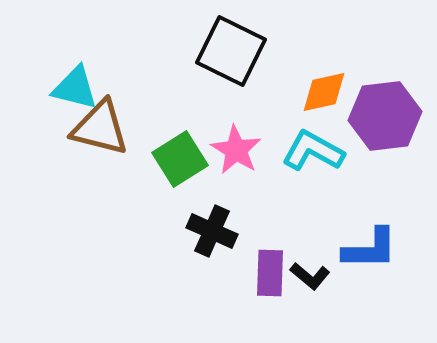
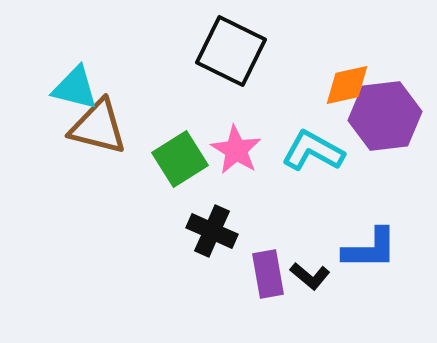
orange diamond: moved 23 px right, 7 px up
brown triangle: moved 2 px left, 1 px up
purple rectangle: moved 2 px left, 1 px down; rotated 12 degrees counterclockwise
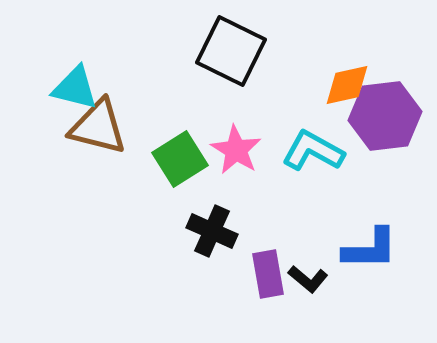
black L-shape: moved 2 px left, 3 px down
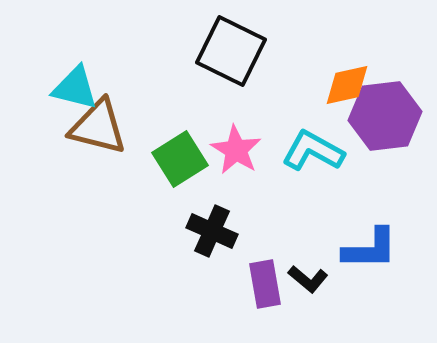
purple rectangle: moved 3 px left, 10 px down
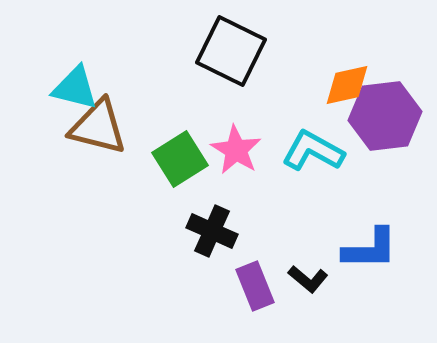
purple rectangle: moved 10 px left, 2 px down; rotated 12 degrees counterclockwise
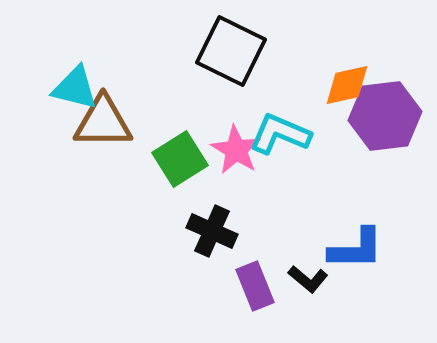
brown triangle: moved 5 px right, 5 px up; rotated 14 degrees counterclockwise
cyan L-shape: moved 33 px left, 17 px up; rotated 6 degrees counterclockwise
blue L-shape: moved 14 px left
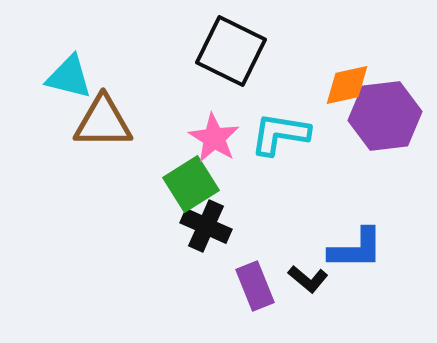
cyan triangle: moved 6 px left, 11 px up
cyan L-shape: rotated 14 degrees counterclockwise
pink star: moved 22 px left, 12 px up
green square: moved 11 px right, 25 px down
black cross: moved 6 px left, 5 px up
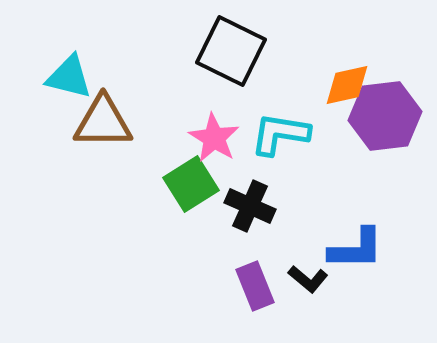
black cross: moved 44 px right, 20 px up
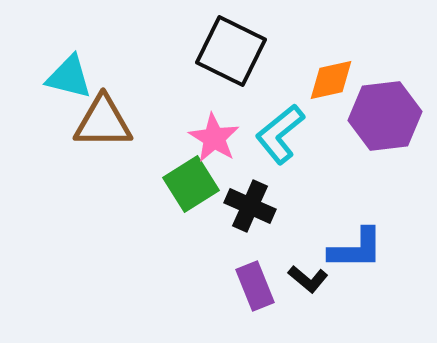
orange diamond: moved 16 px left, 5 px up
cyan L-shape: rotated 48 degrees counterclockwise
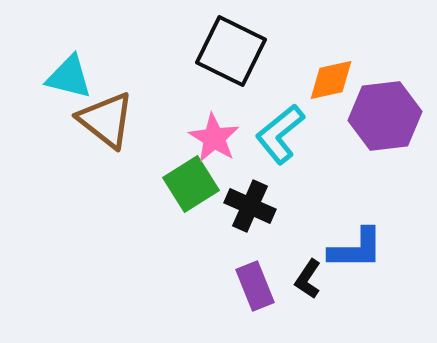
brown triangle: moved 3 px right, 2 px up; rotated 38 degrees clockwise
black L-shape: rotated 84 degrees clockwise
